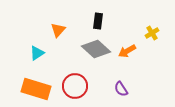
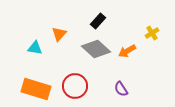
black rectangle: rotated 35 degrees clockwise
orange triangle: moved 1 px right, 4 px down
cyan triangle: moved 2 px left, 5 px up; rotated 42 degrees clockwise
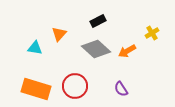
black rectangle: rotated 21 degrees clockwise
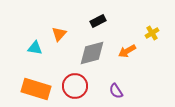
gray diamond: moved 4 px left, 4 px down; rotated 56 degrees counterclockwise
purple semicircle: moved 5 px left, 2 px down
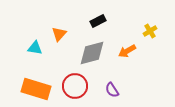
yellow cross: moved 2 px left, 2 px up
purple semicircle: moved 4 px left, 1 px up
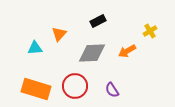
cyan triangle: rotated 14 degrees counterclockwise
gray diamond: rotated 12 degrees clockwise
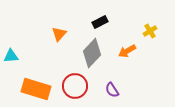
black rectangle: moved 2 px right, 1 px down
cyan triangle: moved 24 px left, 8 px down
gray diamond: rotated 44 degrees counterclockwise
